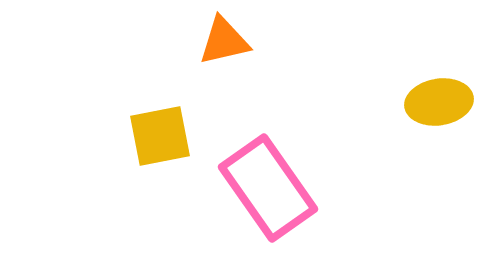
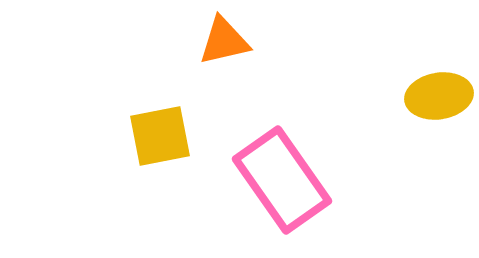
yellow ellipse: moved 6 px up
pink rectangle: moved 14 px right, 8 px up
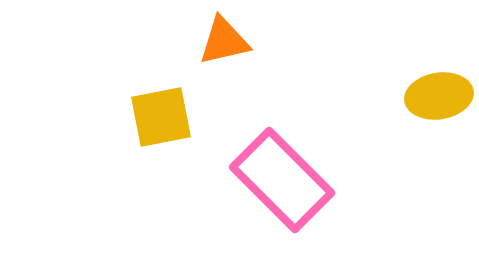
yellow square: moved 1 px right, 19 px up
pink rectangle: rotated 10 degrees counterclockwise
